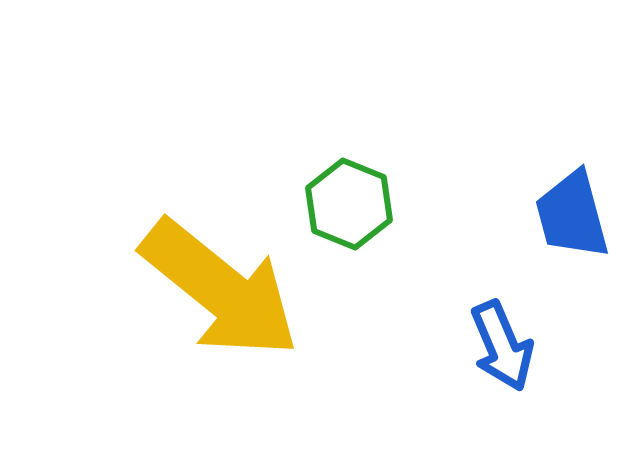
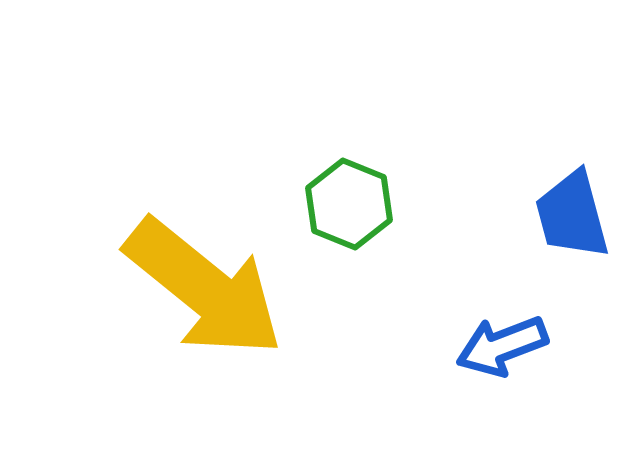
yellow arrow: moved 16 px left, 1 px up
blue arrow: rotated 92 degrees clockwise
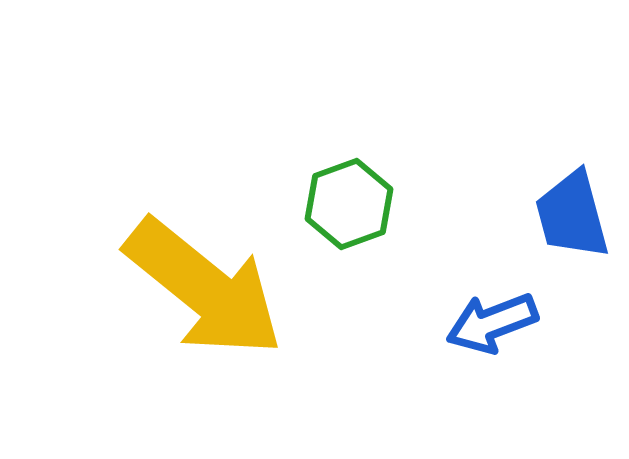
green hexagon: rotated 18 degrees clockwise
blue arrow: moved 10 px left, 23 px up
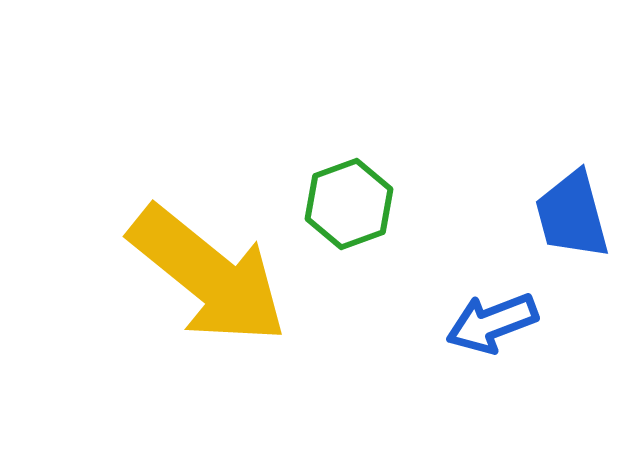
yellow arrow: moved 4 px right, 13 px up
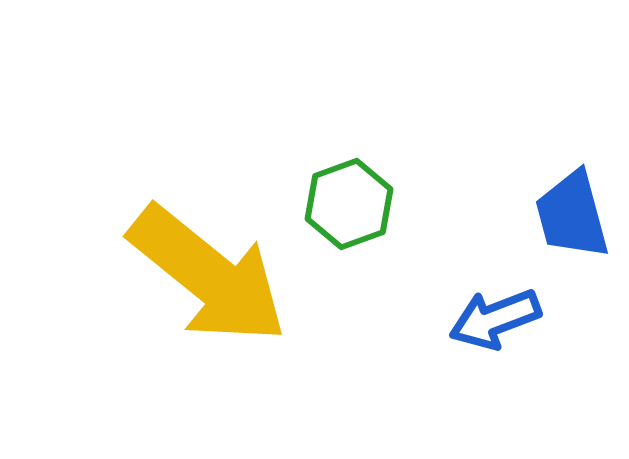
blue arrow: moved 3 px right, 4 px up
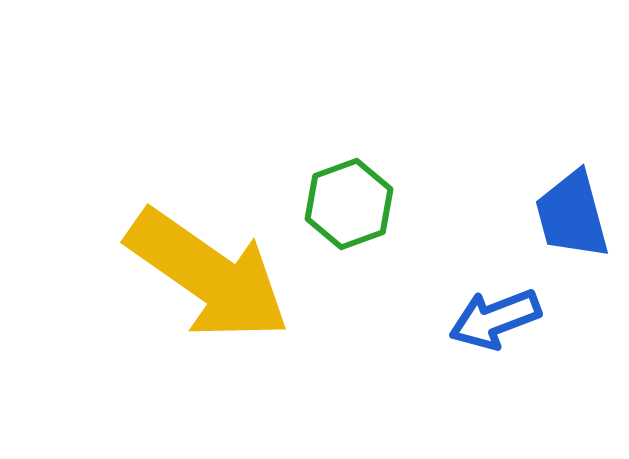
yellow arrow: rotated 4 degrees counterclockwise
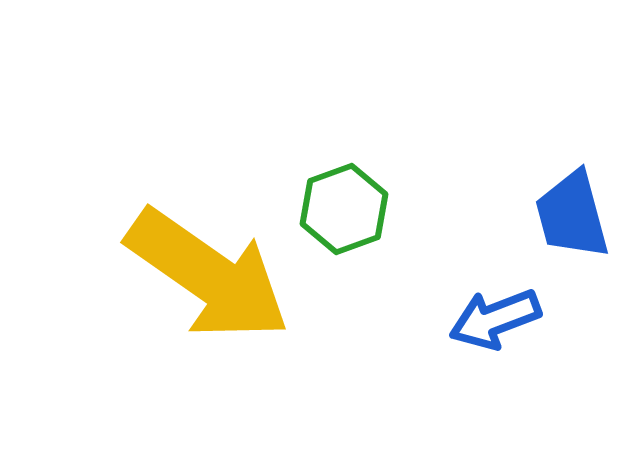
green hexagon: moved 5 px left, 5 px down
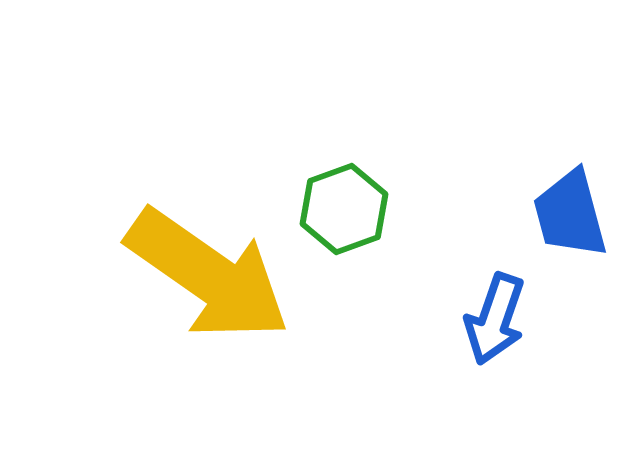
blue trapezoid: moved 2 px left, 1 px up
blue arrow: rotated 50 degrees counterclockwise
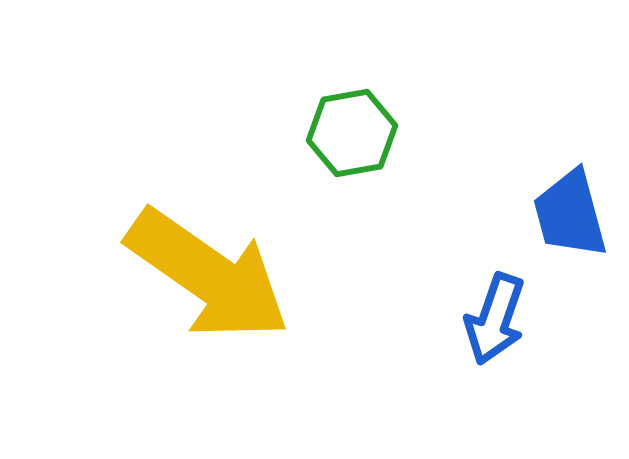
green hexagon: moved 8 px right, 76 px up; rotated 10 degrees clockwise
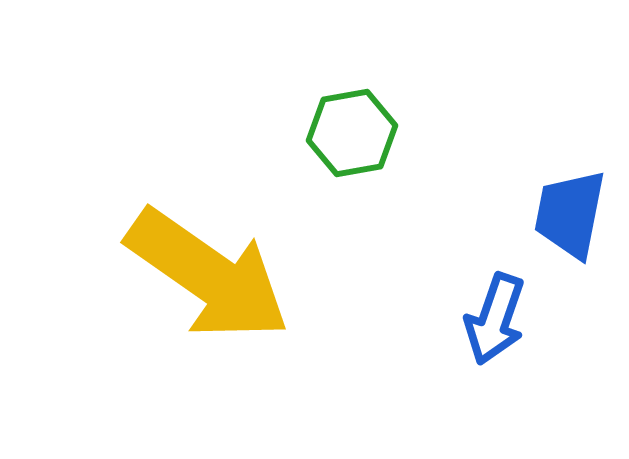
blue trapezoid: rotated 26 degrees clockwise
